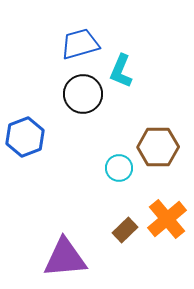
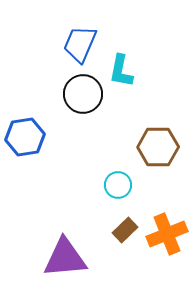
blue trapezoid: rotated 51 degrees counterclockwise
cyan L-shape: rotated 12 degrees counterclockwise
blue hexagon: rotated 12 degrees clockwise
cyan circle: moved 1 px left, 17 px down
orange cross: moved 15 px down; rotated 18 degrees clockwise
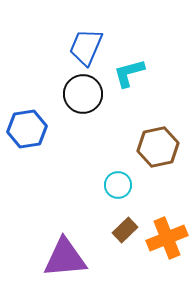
blue trapezoid: moved 6 px right, 3 px down
cyan L-shape: moved 8 px right, 2 px down; rotated 64 degrees clockwise
blue hexagon: moved 2 px right, 8 px up
brown hexagon: rotated 12 degrees counterclockwise
orange cross: moved 4 px down
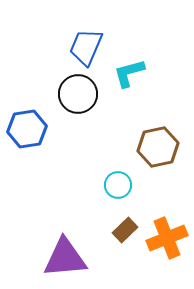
black circle: moved 5 px left
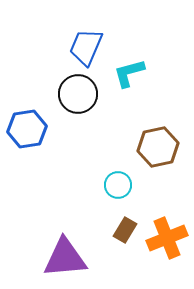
brown rectangle: rotated 15 degrees counterclockwise
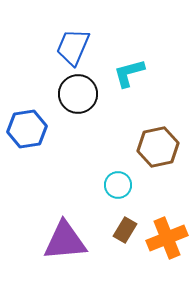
blue trapezoid: moved 13 px left
purple triangle: moved 17 px up
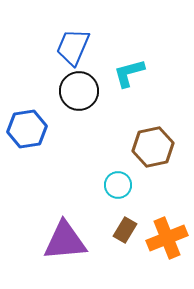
black circle: moved 1 px right, 3 px up
brown hexagon: moved 5 px left
